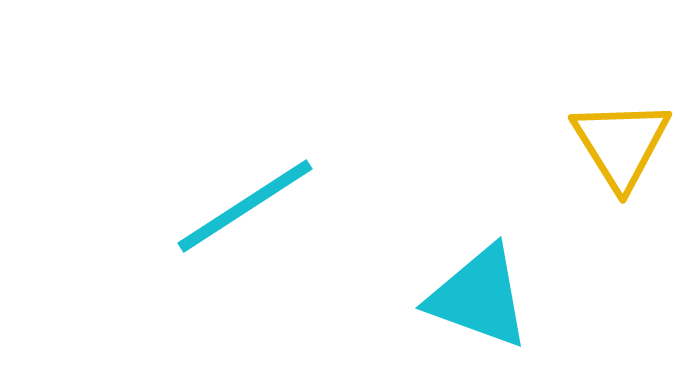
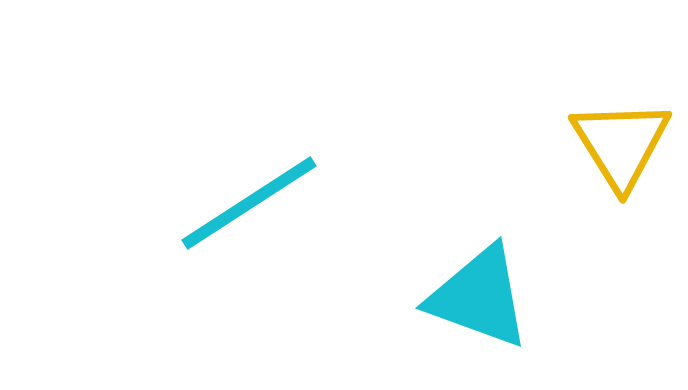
cyan line: moved 4 px right, 3 px up
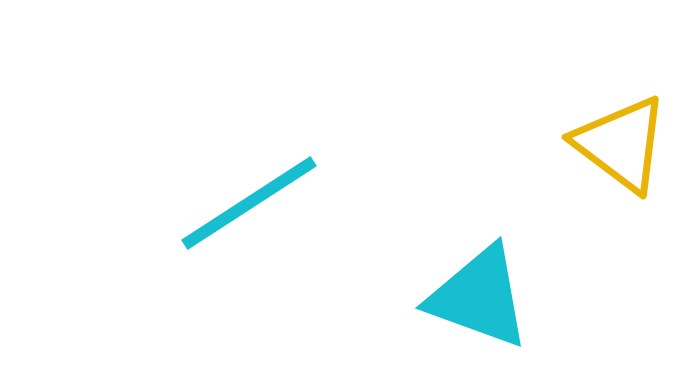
yellow triangle: rotated 21 degrees counterclockwise
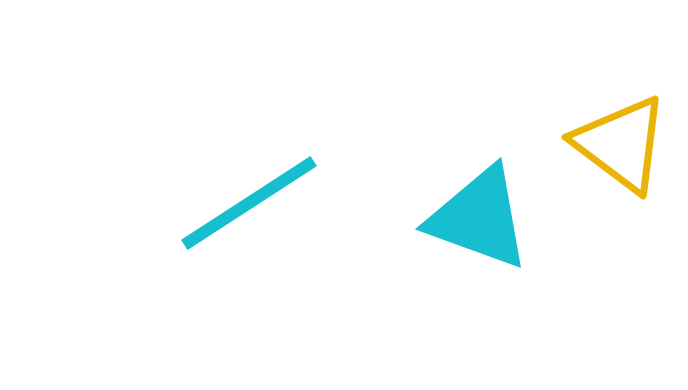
cyan triangle: moved 79 px up
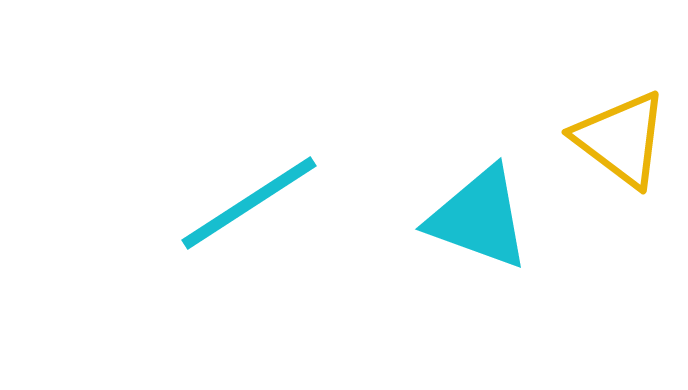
yellow triangle: moved 5 px up
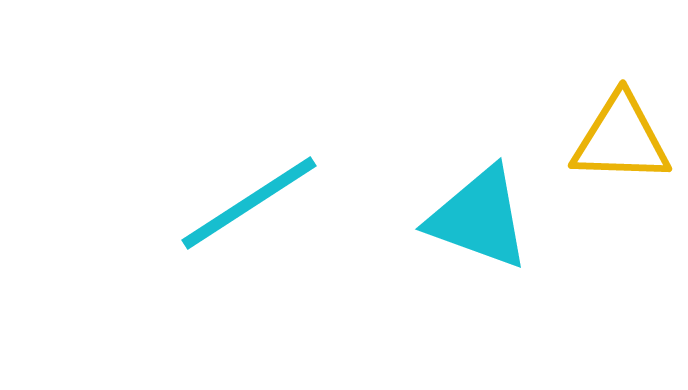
yellow triangle: rotated 35 degrees counterclockwise
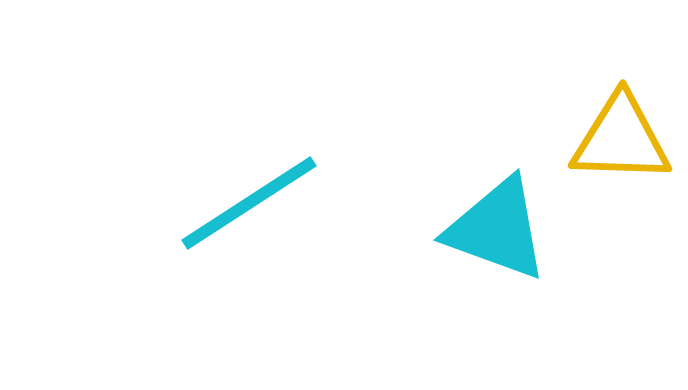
cyan triangle: moved 18 px right, 11 px down
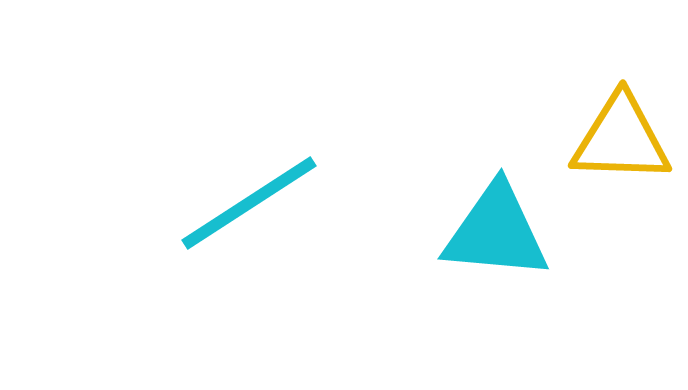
cyan triangle: moved 1 px left, 3 px down; rotated 15 degrees counterclockwise
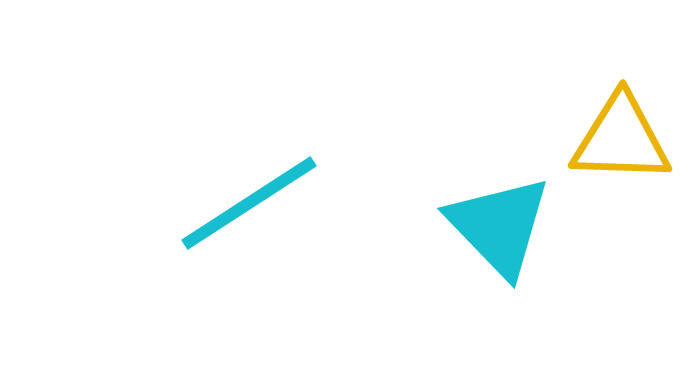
cyan triangle: moved 3 px right, 6 px up; rotated 41 degrees clockwise
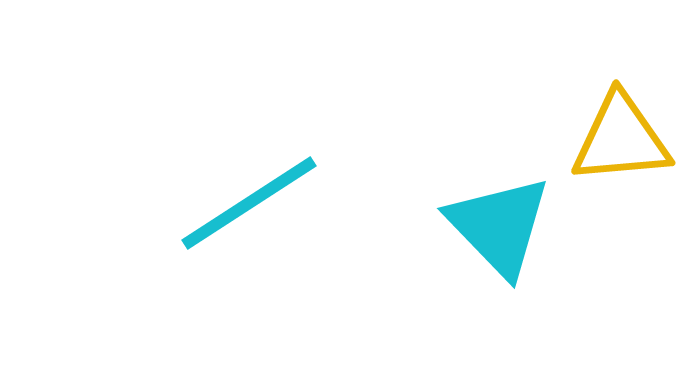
yellow triangle: rotated 7 degrees counterclockwise
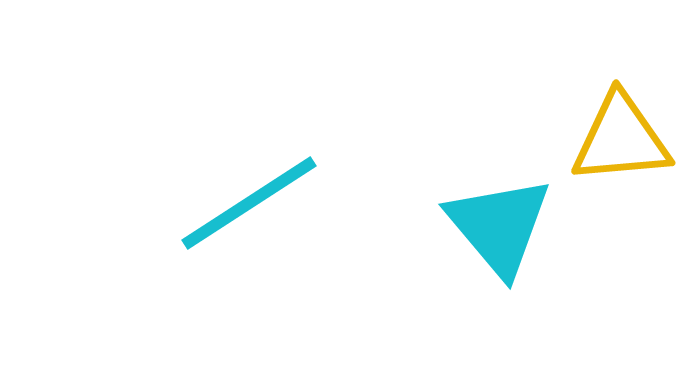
cyan triangle: rotated 4 degrees clockwise
